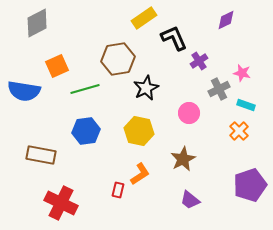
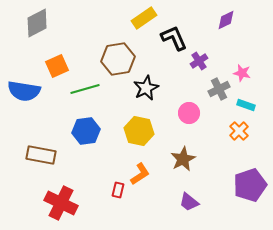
purple trapezoid: moved 1 px left, 2 px down
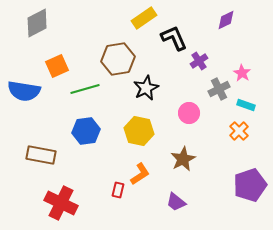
pink star: rotated 18 degrees clockwise
purple trapezoid: moved 13 px left
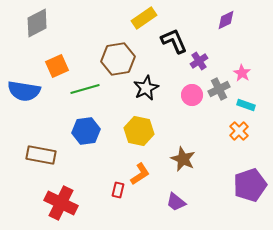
black L-shape: moved 3 px down
pink circle: moved 3 px right, 18 px up
brown star: rotated 20 degrees counterclockwise
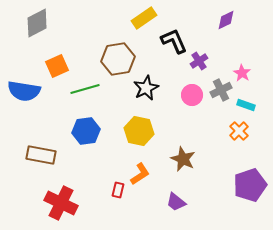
gray cross: moved 2 px right, 1 px down
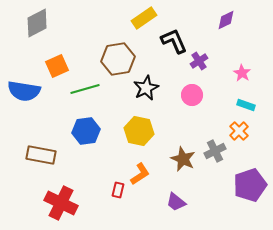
gray cross: moved 6 px left, 61 px down
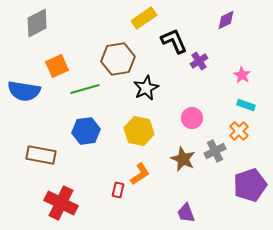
pink star: moved 2 px down
pink circle: moved 23 px down
purple trapezoid: moved 10 px right, 11 px down; rotated 30 degrees clockwise
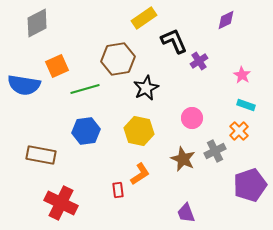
blue semicircle: moved 6 px up
red rectangle: rotated 21 degrees counterclockwise
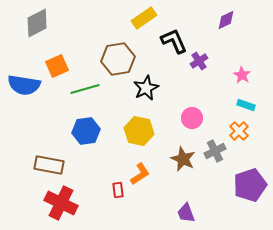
brown rectangle: moved 8 px right, 10 px down
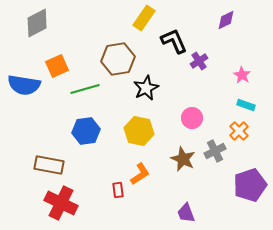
yellow rectangle: rotated 20 degrees counterclockwise
